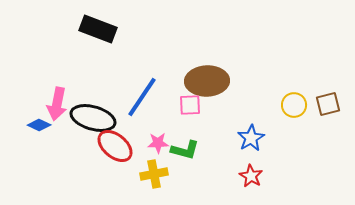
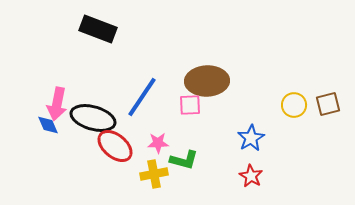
blue diamond: moved 9 px right; rotated 40 degrees clockwise
green L-shape: moved 1 px left, 10 px down
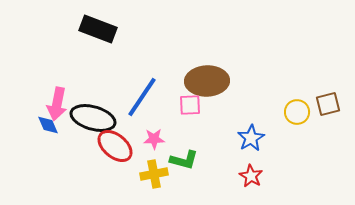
yellow circle: moved 3 px right, 7 px down
pink star: moved 4 px left, 4 px up
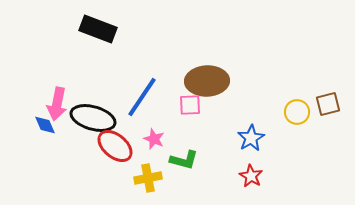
blue diamond: moved 3 px left
pink star: rotated 25 degrees clockwise
yellow cross: moved 6 px left, 4 px down
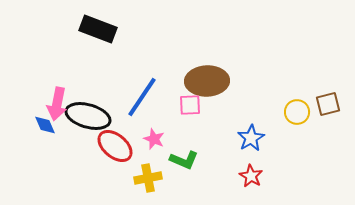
black ellipse: moved 5 px left, 2 px up
green L-shape: rotated 8 degrees clockwise
